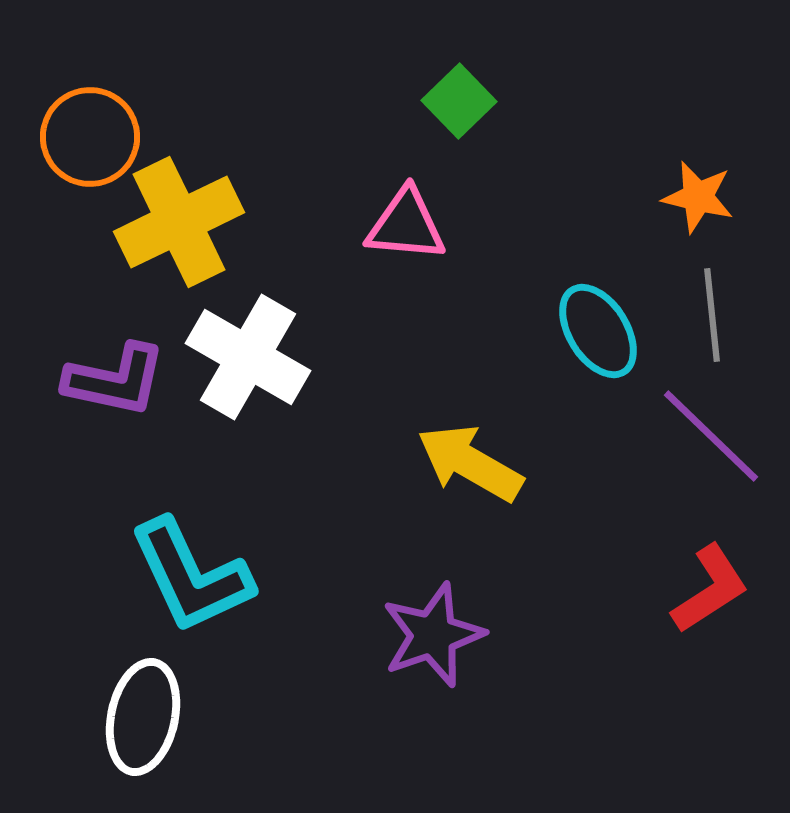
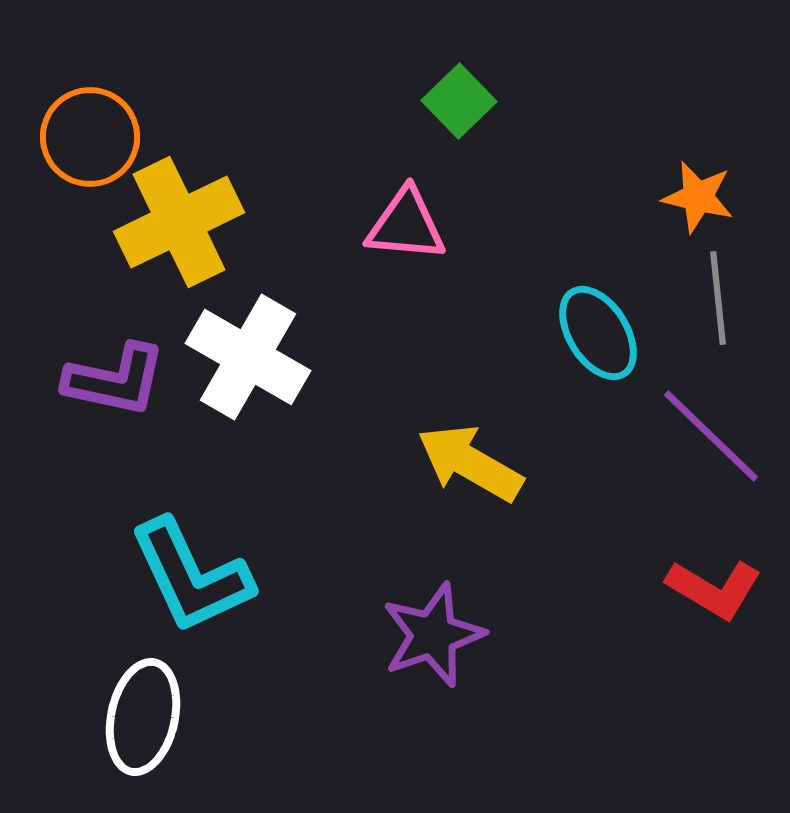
gray line: moved 6 px right, 17 px up
cyan ellipse: moved 2 px down
red L-shape: moved 4 px right; rotated 64 degrees clockwise
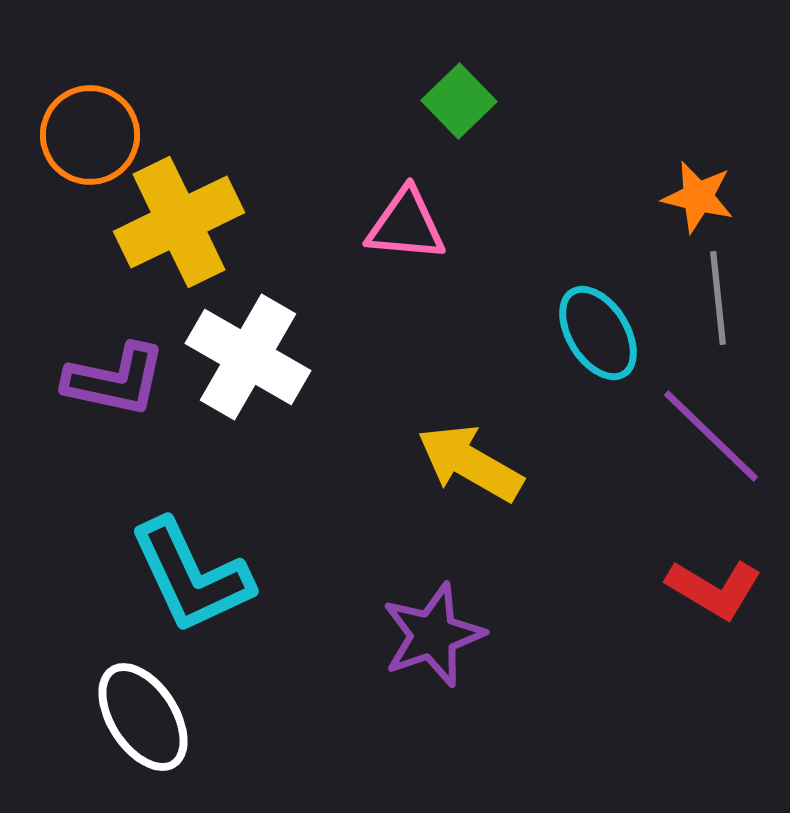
orange circle: moved 2 px up
white ellipse: rotated 45 degrees counterclockwise
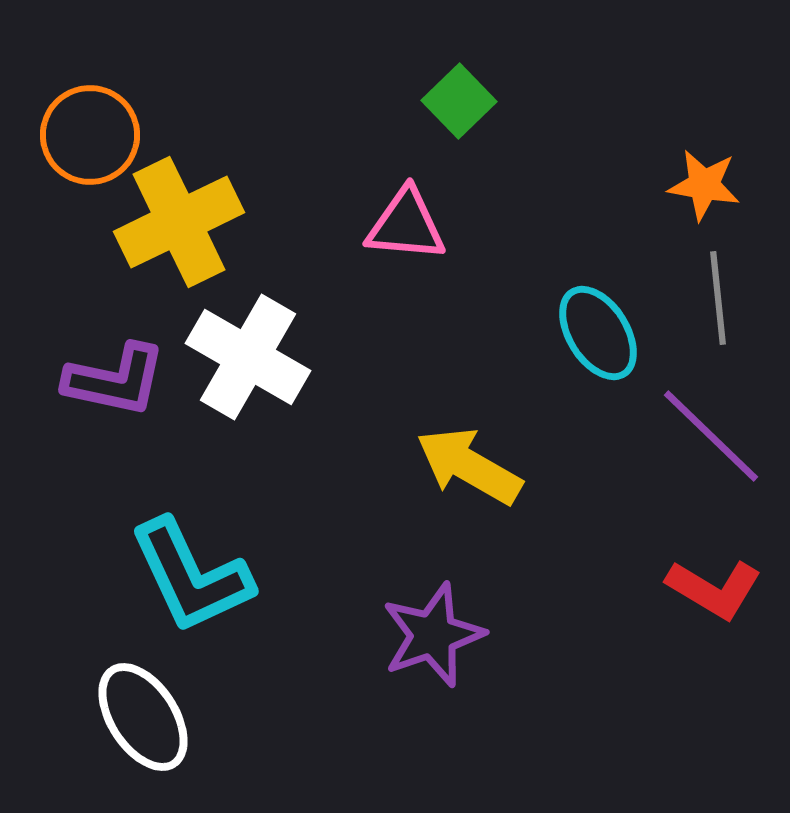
orange star: moved 6 px right, 12 px up; rotated 4 degrees counterclockwise
yellow arrow: moved 1 px left, 3 px down
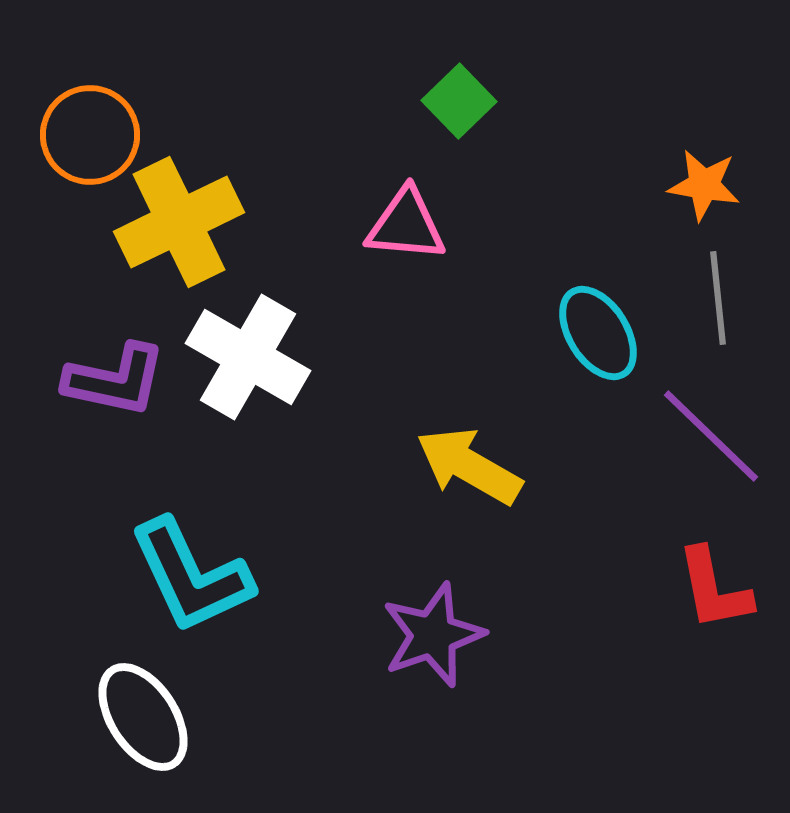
red L-shape: rotated 48 degrees clockwise
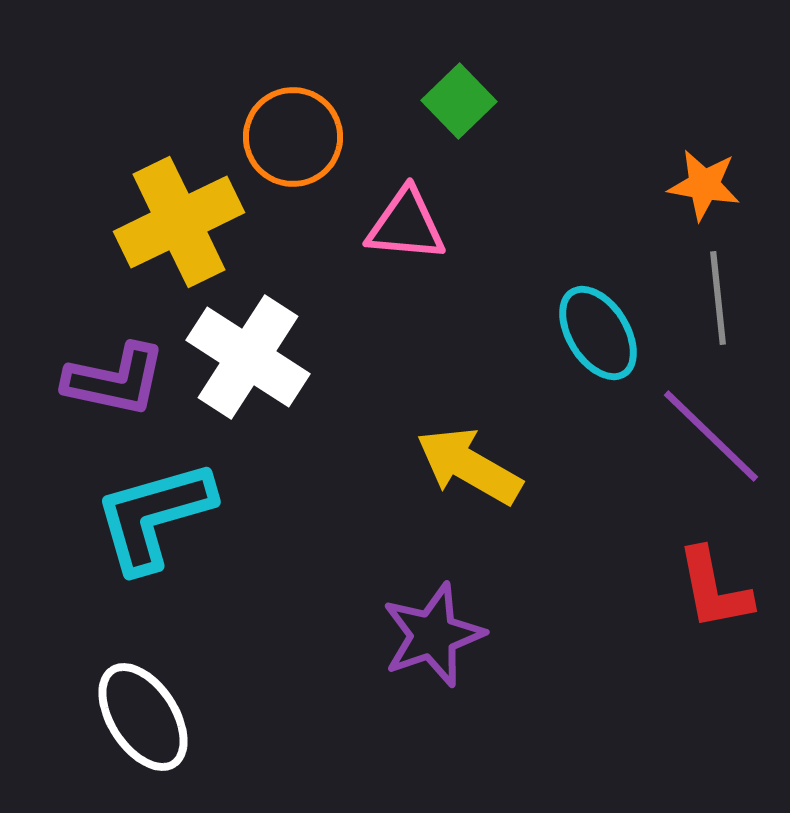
orange circle: moved 203 px right, 2 px down
white cross: rotated 3 degrees clockwise
cyan L-shape: moved 37 px left, 60 px up; rotated 99 degrees clockwise
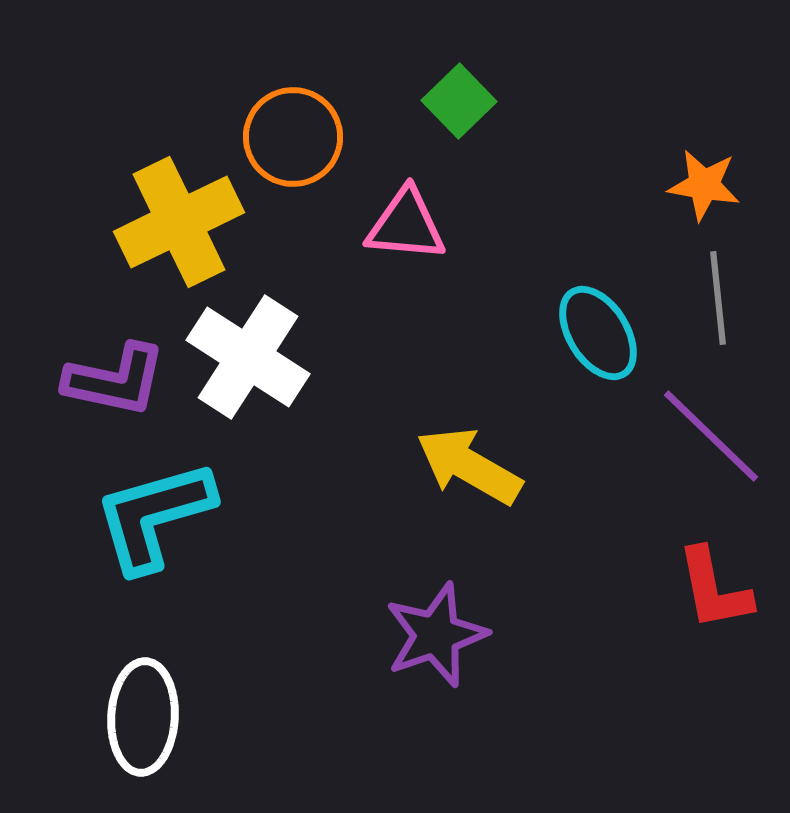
purple star: moved 3 px right
white ellipse: rotated 36 degrees clockwise
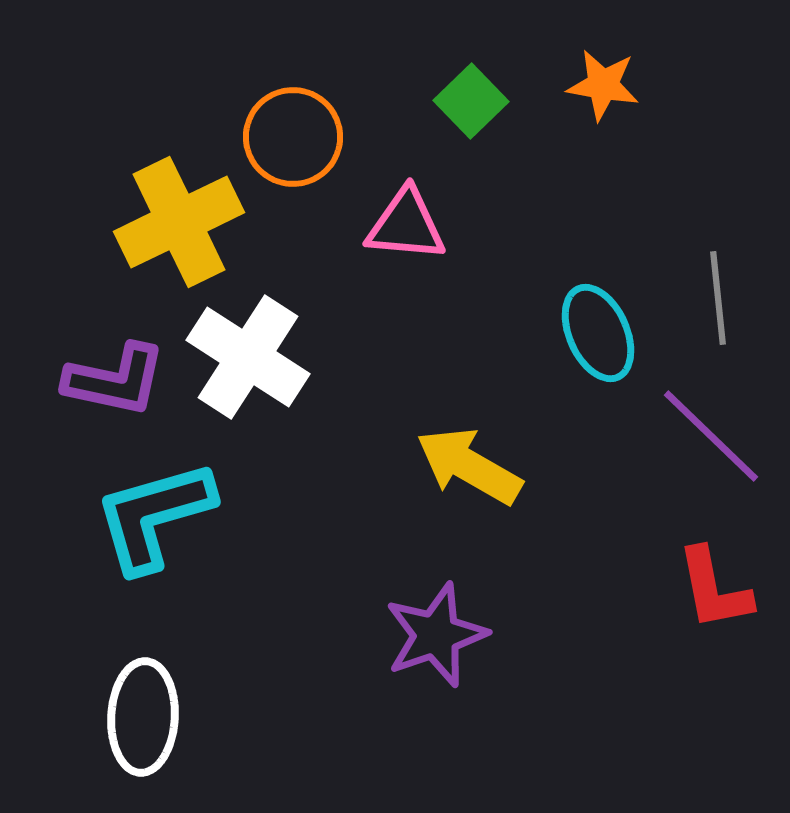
green square: moved 12 px right
orange star: moved 101 px left, 100 px up
cyan ellipse: rotated 8 degrees clockwise
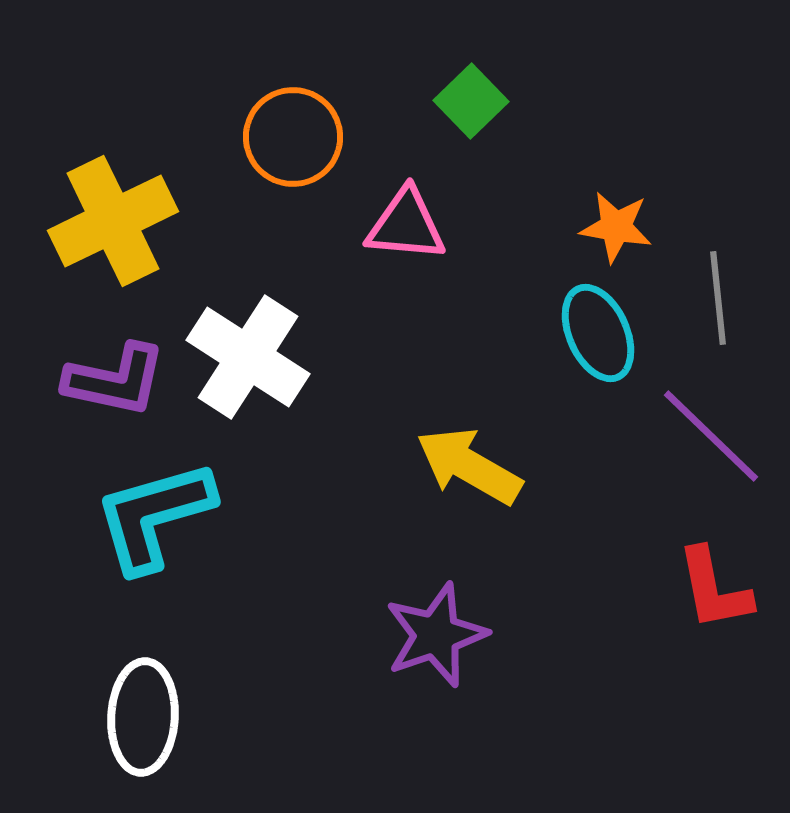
orange star: moved 13 px right, 142 px down
yellow cross: moved 66 px left, 1 px up
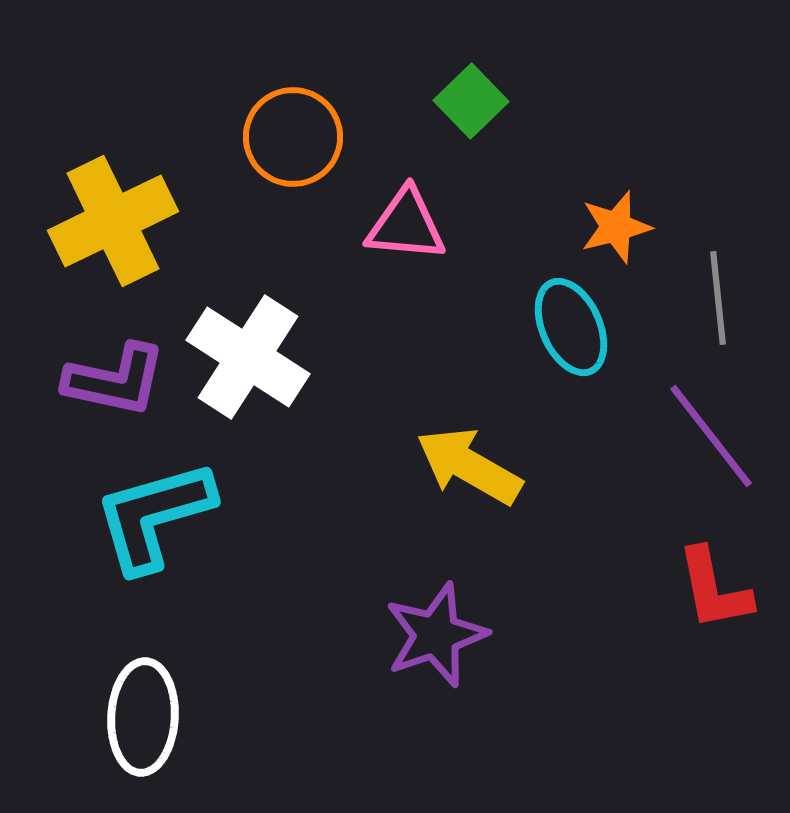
orange star: rotated 24 degrees counterclockwise
cyan ellipse: moved 27 px left, 6 px up
purple line: rotated 8 degrees clockwise
